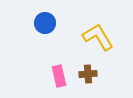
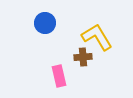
yellow L-shape: moved 1 px left
brown cross: moved 5 px left, 17 px up
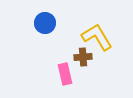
pink rectangle: moved 6 px right, 2 px up
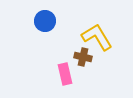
blue circle: moved 2 px up
brown cross: rotated 18 degrees clockwise
